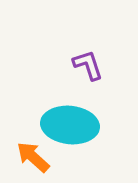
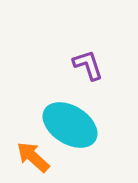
cyan ellipse: rotated 26 degrees clockwise
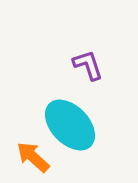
cyan ellipse: rotated 14 degrees clockwise
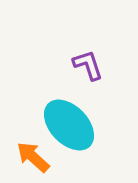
cyan ellipse: moved 1 px left
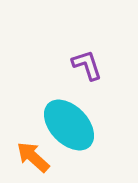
purple L-shape: moved 1 px left
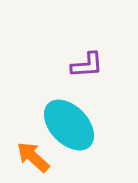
purple L-shape: rotated 104 degrees clockwise
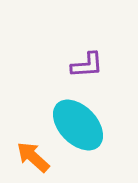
cyan ellipse: moved 9 px right
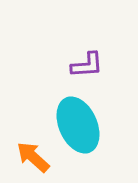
cyan ellipse: rotated 20 degrees clockwise
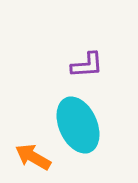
orange arrow: rotated 12 degrees counterclockwise
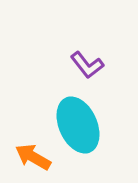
purple L-shape: rotated 56 degrees clockwise
